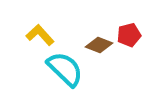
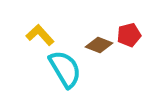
cyan semicircle: rotated 15 degrees clockwise
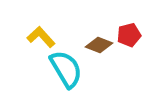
yellow L-shape: moved 1 px right, 2 px down
cyan semicircle: moved 1 px right
